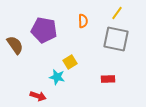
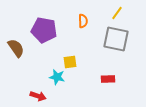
brown semicircle: moved 1 px right, 3 px down
yellow square: rotated 24 degrees clockwise
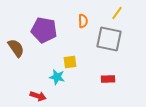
gray square: moved 7 px left
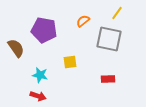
orange semicircle: rotated 128 degrees counterclockwise
cyan star: moved 17 px left, 2 px up
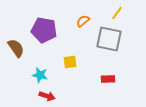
red arrow: moved 9 px right
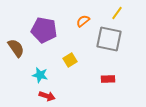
yellow square: moved 2 px up; rotated 24 degrees counterclockwise
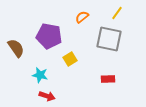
orange semicircle: moved 1 px left, 4 px up
purple pentagon: moved 5 px right, 6 px down
yellow square: moved 1 px up
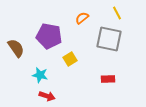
yellow line: rotated 64 degrees counterclockwise
orange semicircle: moved 1 px down
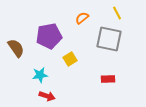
purple pentagon: rotated 20 degrees counterclockwise
cyan star: rotated 21 degrees counterclockwise
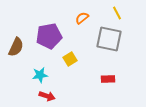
brown semicircle: moved 1 px up; rotated 60 degrees clockwise
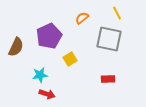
purple pentagon: rotated 15 degrees counterclockwise
red arrow: moved 2 px up
